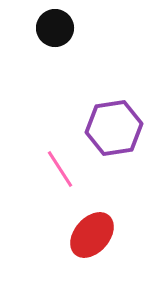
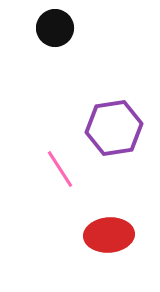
red ellipse: moved 17 px right; rotated 45 degrees clockwise
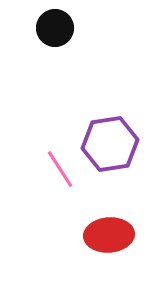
purple hexagon: moved 4 px left, 16 px down
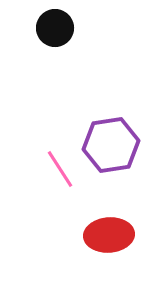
purple hexagon: moved 1 px right, 1 px down
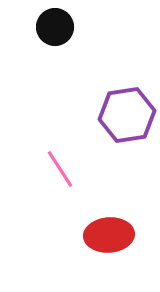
black circle: moved 1 px up
purple hexagon: moved 16 px right, 30 px up
